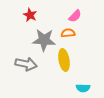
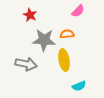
pink semicircle: moved 3 px right, 5 px up
orange semicircle: moved 1 px left, 1 px down
cyan semicircle: moved 4 px left, 2 px up; rotated 24 degrees counterclockwise
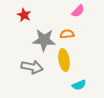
red star: moved 6 px left
gray arrow: moved 6 px right, 3 px down
cyan semicircle: moved 1 px up
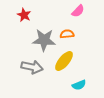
yellow ellipse: moved 1 px down; rotated 50 degrees clockwise
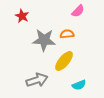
red star: moved 2 px left, 1 px down
gray arrow: moved 5 px right, 13 px down; rotated 30 degrees counterclockwise
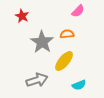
gray star: moved 2 px left, 2 px down; rotated 30 degrees clockwise
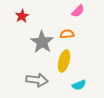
red star: rotated 16 degrees clockwise
yellow ellipse: rotated 25 degrees counterclockwise
gray arrow: rotated 25 degrees clockwise
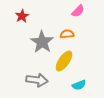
yellow ellipse: rotated 20 degrees clockwise
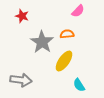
red star: rotated 24 degrees counterclockwise
gray arrow: moved 16 px left
cyan semicircle: rotated 80 degrees clockwise
